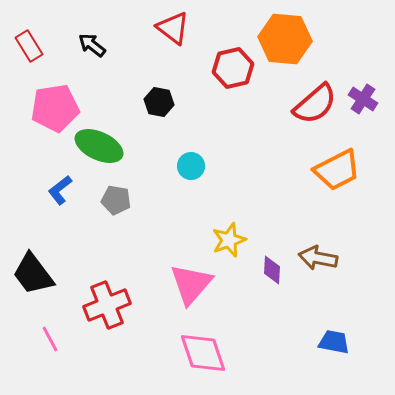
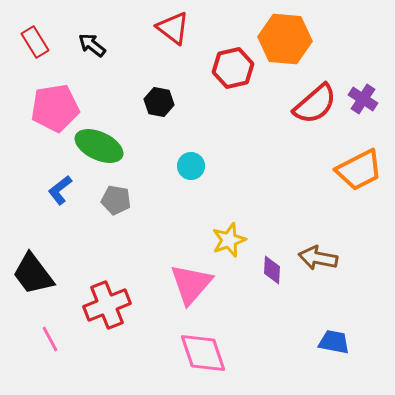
red rectangle: moved 6 px right, 4 px up
orange trapezoid: moved 22 px right
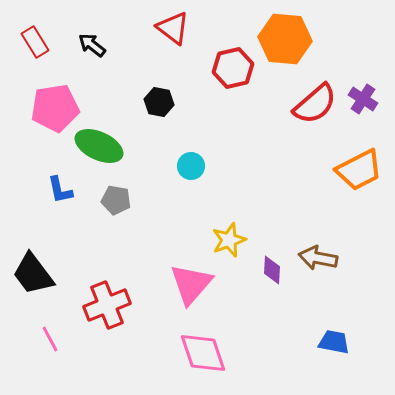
blue L-shape: rotated 64 degrees counterclockwise
